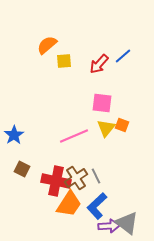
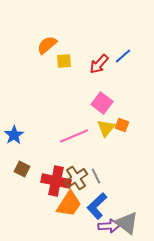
pink square: rotated 30 degrees clockwise
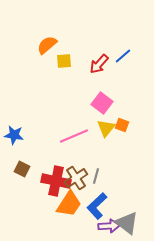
blue star: rotated 30 degrees counterclockwise
gray line: rotated 42 degrees clockwise
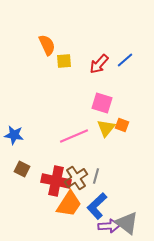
orange semicircle: rotated 105 degrees clockwise
blue line: moved 2 px right, 4 px down
pink square: rotated 20 degrees counterclockwise
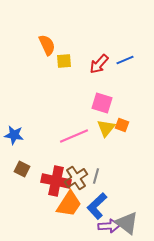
blue line: rotated 18 degrees clockwise
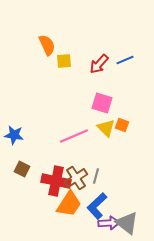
yellow triangle: rotated 24 degrees counterclockwise
purple arrow: moved 3 px up
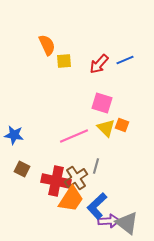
gray line: moved 10 px up
orange trapezoid: moved 2 px right, 5 px up
purple arrow: moved 2 px up
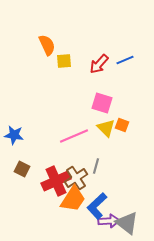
red cross: rotated 36 degrees counterclockwise
orange trapezoid: moved 2 px right
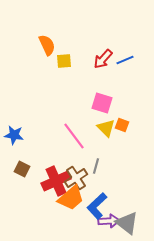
red arrow: moved 4 px right, 5 px up
pink line: rotated 76 degrees clockwise
orange trapezoid: moved 2 px left, 1 px up; rotated 16 degrees clockwise
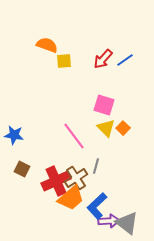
orange semicircle: rotated 45 degrees counterclockwise
blue line: rotated 12 degrees counterclockwise
pink square: moved 2 px right, 2 px down
orange square: moved 1 px right, 3 px down; rotated 24 degrees clockwise
